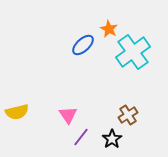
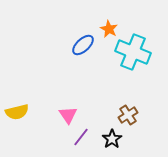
cyan cross: rotated 32 degrees counterclockwise
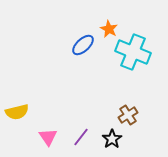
pink triangle: moved 20 px left, 22 px down
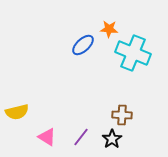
orange star: rotated 24 degrees counterclockwise
cyan cross: moved 1 px down
brown cross: moved 6 px left; rotated 36 degrees clockwise
pink triangle: moved 1 px left; rotated 24 degrees counterclockwise
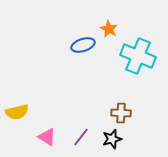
orange star: rotated 24 degrees clockwise
blue ellipse: rotated 25 degrees clockwise
cyan cross: moved 5 px right, 3 px down
brown cross: moved 1 px left, 2 px up
black star: rotated 18 degrees clockwise
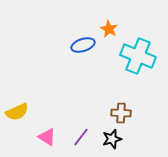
yellow semicircle: rotated 10 degrees counterclockwise
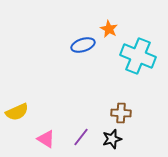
pink triangle: moved 1 px left, 2 px down
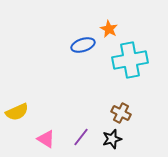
cyan cross: moved 8 px left, 4 px down; rotated 32 degrees counterclockwise
brown cross: rotated 24 degrees clockwise
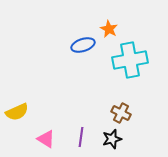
purple line: rotated 30 degrees counterclockwise
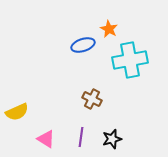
brown cross: moved 29 px left, 14 px up
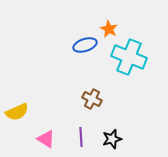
blue ellipse: moved 2 px right
cyan cross: moved 1 px left, 3 px up; rotated 32 degrees clockwise
purple line: rotated 12 degrees counterclockwise
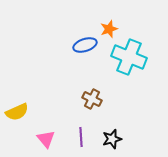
orange star: rotated 24 degrees clockwise
pink triangle: rotated 18 degrees clockwise
